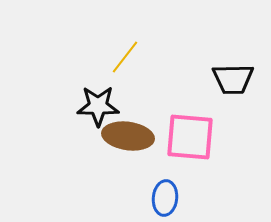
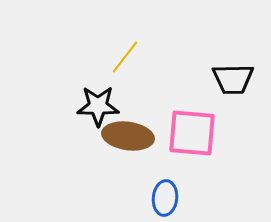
pink square: moved 2 px right, 4 px up
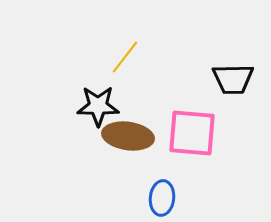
blue ellipse: moved 3 px left
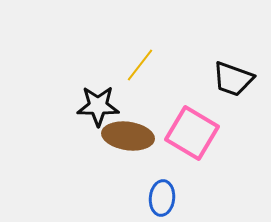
yellow line: moved 15 px right, 8 px down
black trapezoid: rotated 21 degrees clockwise
pink square: rotated 26 degrees clockwise
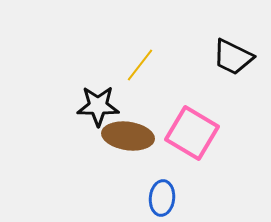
black trapezoid: moved 22 px up; rotated 6 degrees clockwise
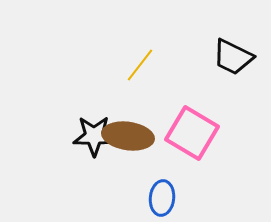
black star: moved 4 px left, 30 px down
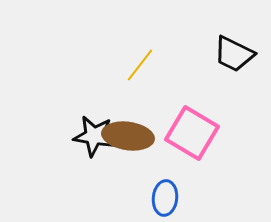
black trapezoid: moved 1 px right, 3 px up
black star: rotated 9 degrees clockwise
blue ellipse: moved 3 px right
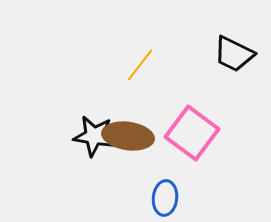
pink square: rotated 6 degrees clockwise
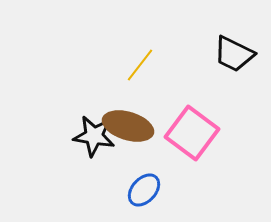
brown ellipse: moved 10 px up; rotated 9 degrees clockwise
blue ellipse: moved 21 px left, 8 px up; rotated 36 degrees clockwise
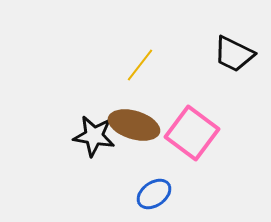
brown ellipse: moved 6 px right, 1 px up
blue ellipse: moved 10 px right, 4 px down; rotated 12 degrees clockwise
